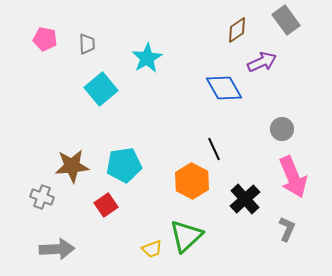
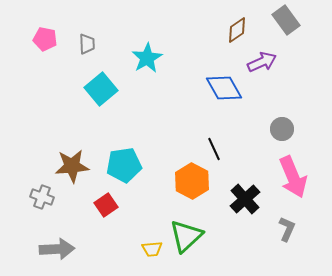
yellow trapezoid: rotated 15 degrees clockwise
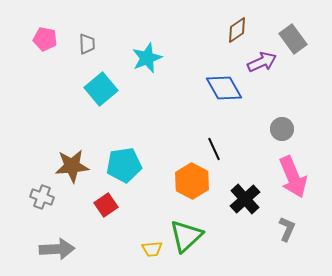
gray rectangle: moved 7 px right, 19 px down
cyan star: rotated 8 degrees clockwise
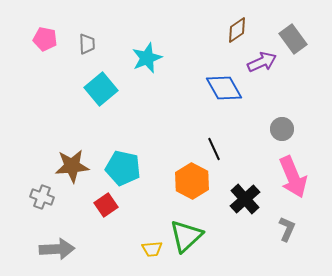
cyan pentagon: moved 1 px left, 3 px down; rotated 20 degrees clockwise
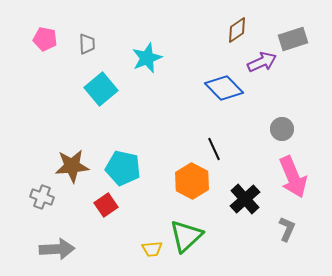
gray rectangle: rotated 72 degrees counterclockwise
blue diamond: rotated 15 degrees counterclockwise
